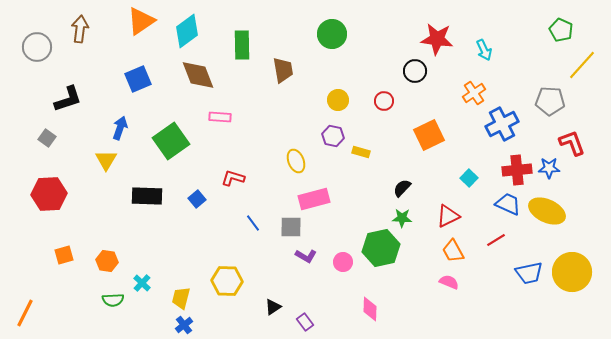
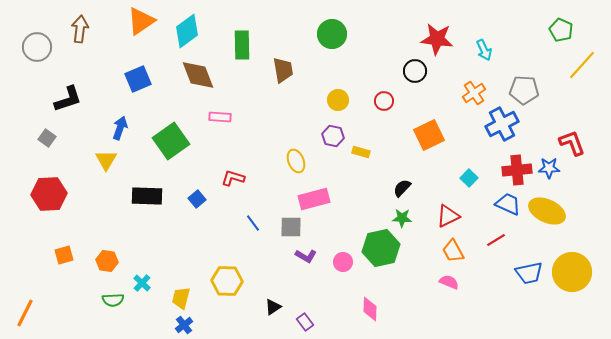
gray pentagon at (550, 101): moved 26 px left, 11 px up
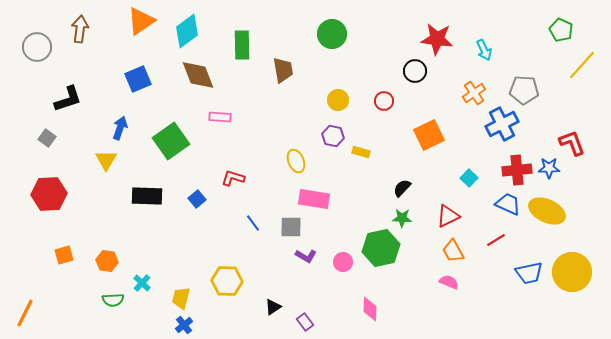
pink rectangle at (314, 199): rotated 24 degrees clockwise
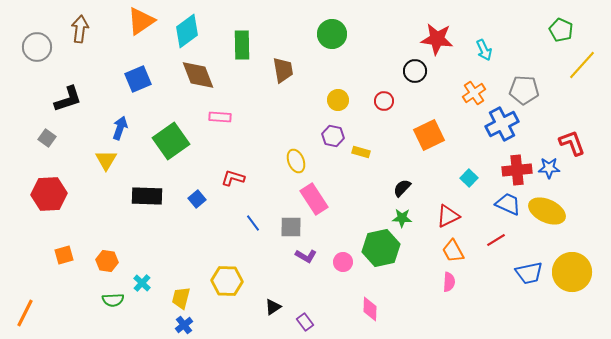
pink rectangle at (314, 199): rotated 48 degrees clockwise
pink semicircle at (449, 282): rotated 72 degrees clockwise
